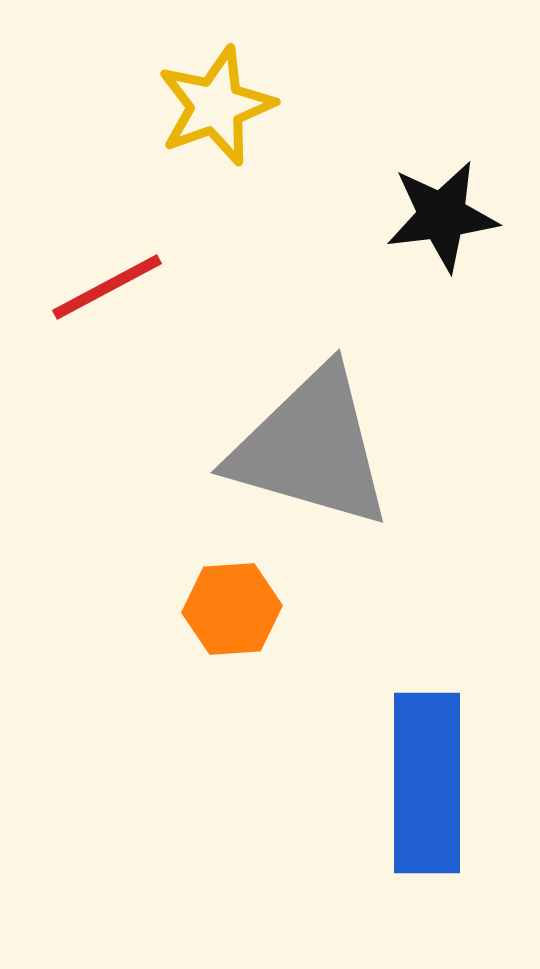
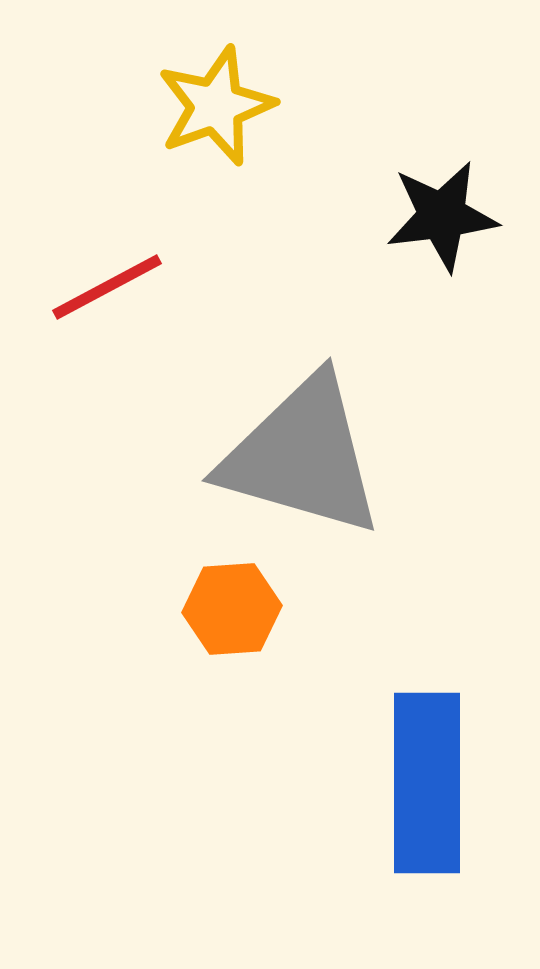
gray triangle: moved 9 px left, 8 px down
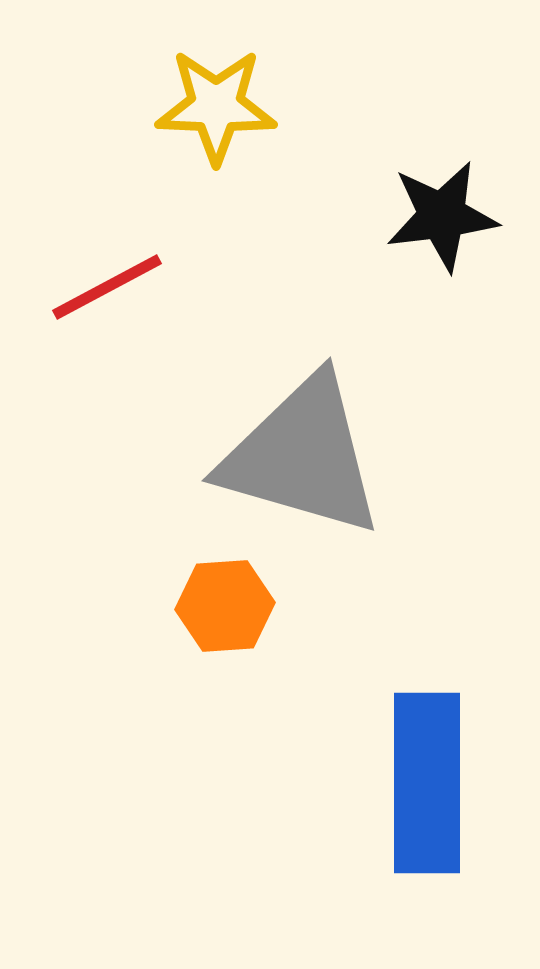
yellow star: rotated 22 degrees clockwise
orange hexagon: moved 7 px left, 3 px up
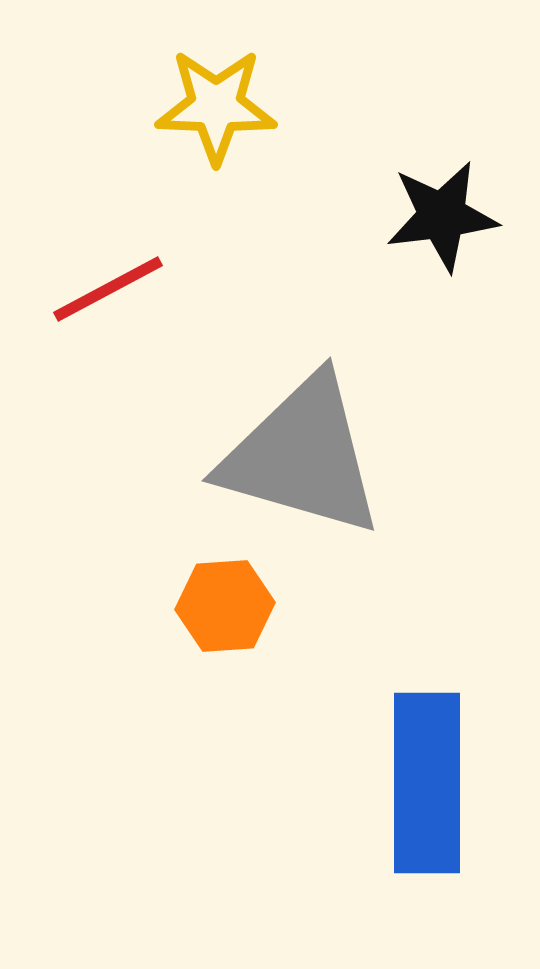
red line: moved 1 px right, 2 px down
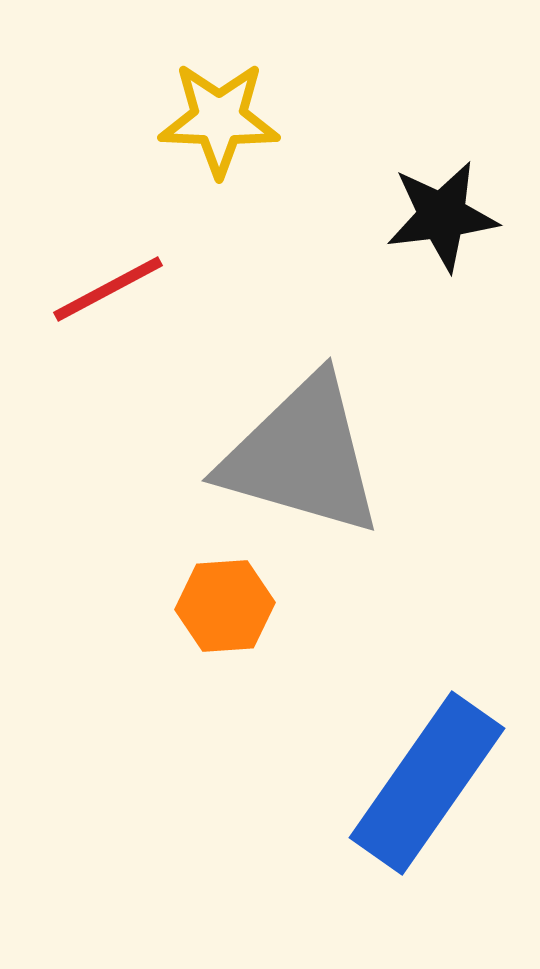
yellow star: moved 3 px right, 13 px down
blue rectangle: rotated 35 degrees clockwise
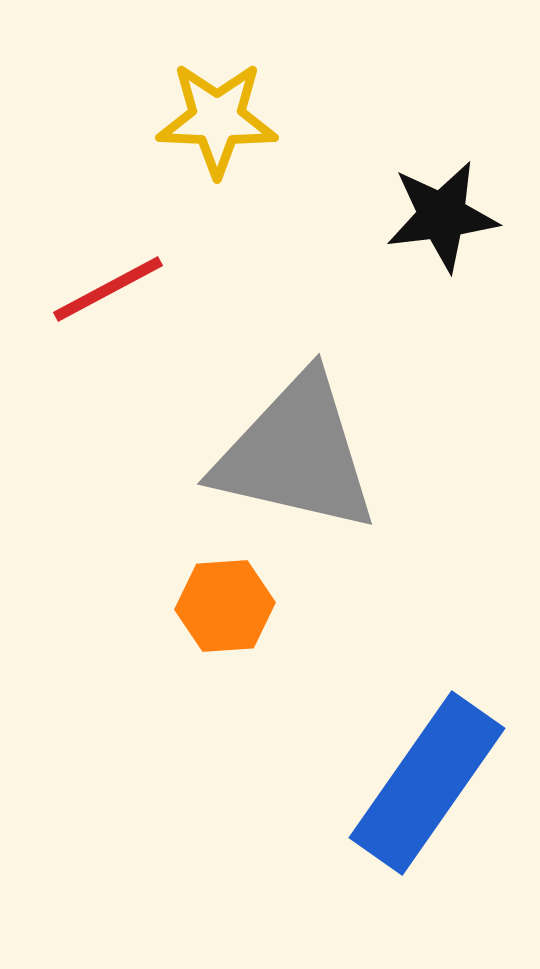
yellow star: moved 2 px left
gray triangle: moved 6 px left, 2 px up; rotated 3 degrees counterclockwise
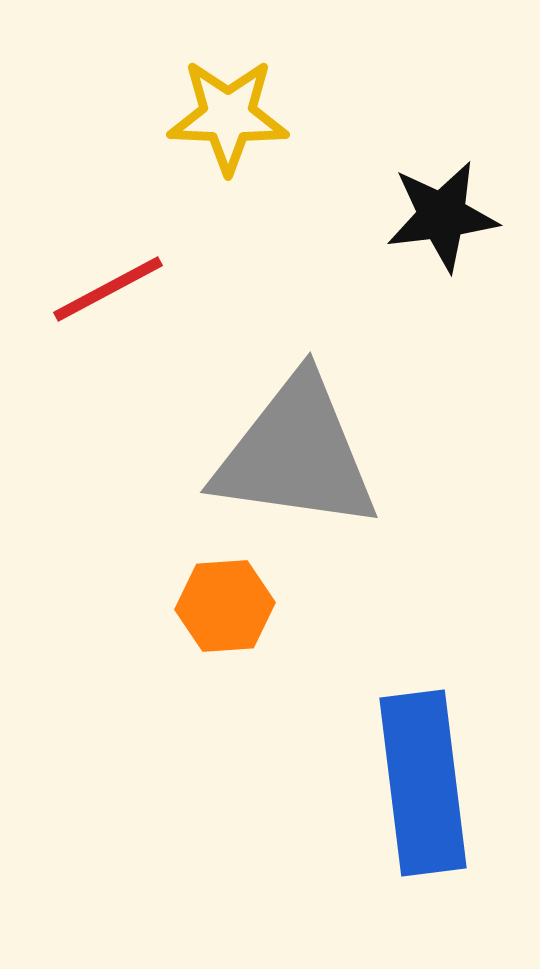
yellow star: moved 11 px right, 3 px up
gray triangle: rotated 5 degrees counterclockwise
blue rectangle: moved 4 px left; rotated 42 degrees counterclockwise
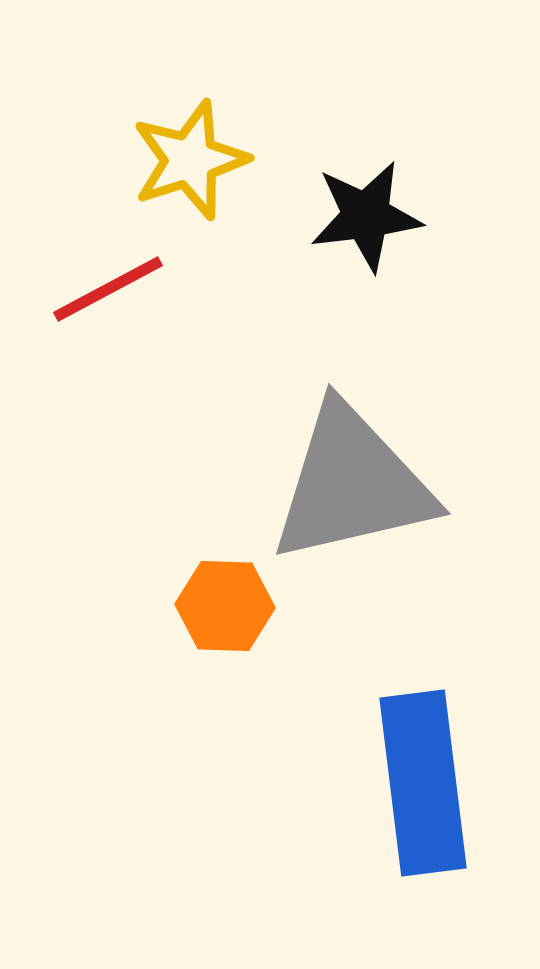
yellow star: moved 38 px left, 44 px down; rotated 20 degrees counterclockwise
black star: moved 76 px left
gray triangle: moved 56 px right, 30 px down; rotated 21 degrees counterclockwise
orange hexagon: rotated 6 degrees clockwise
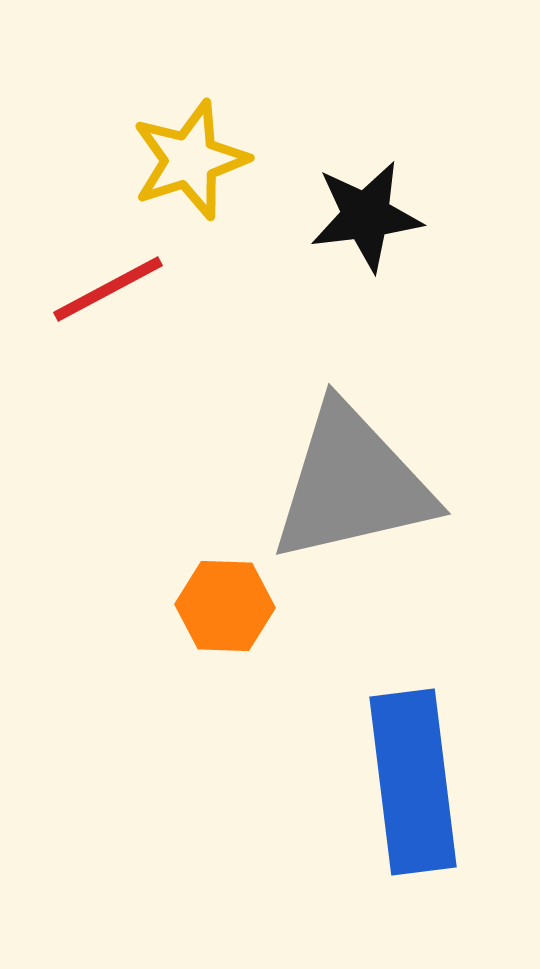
blue rectangle: moved 10 px left, 1 px up
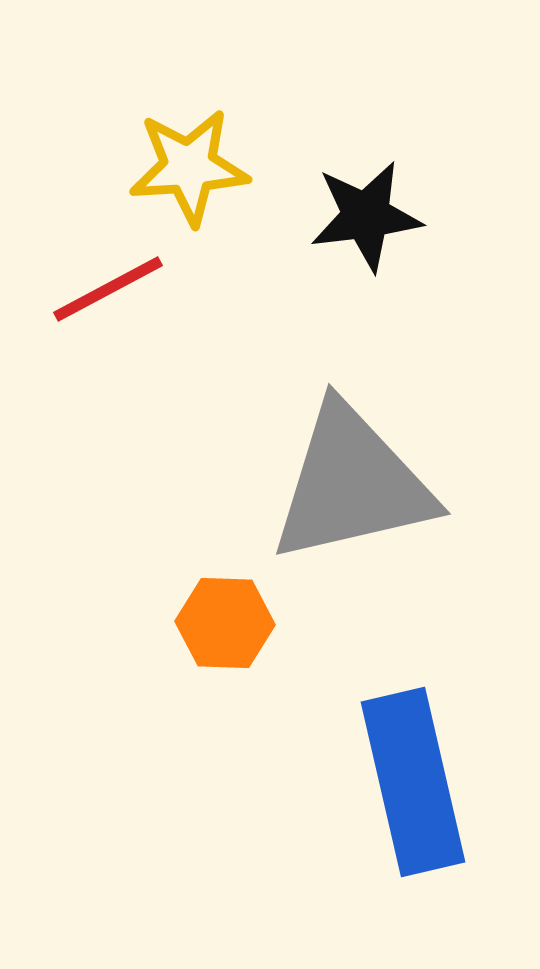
yellow star: moved 1 px left, 7 px down; rotated 14 degrees clockwise
orange hexagon: moved 17 px down
blue rectangle: rotated 6 degrees counterclockwise
